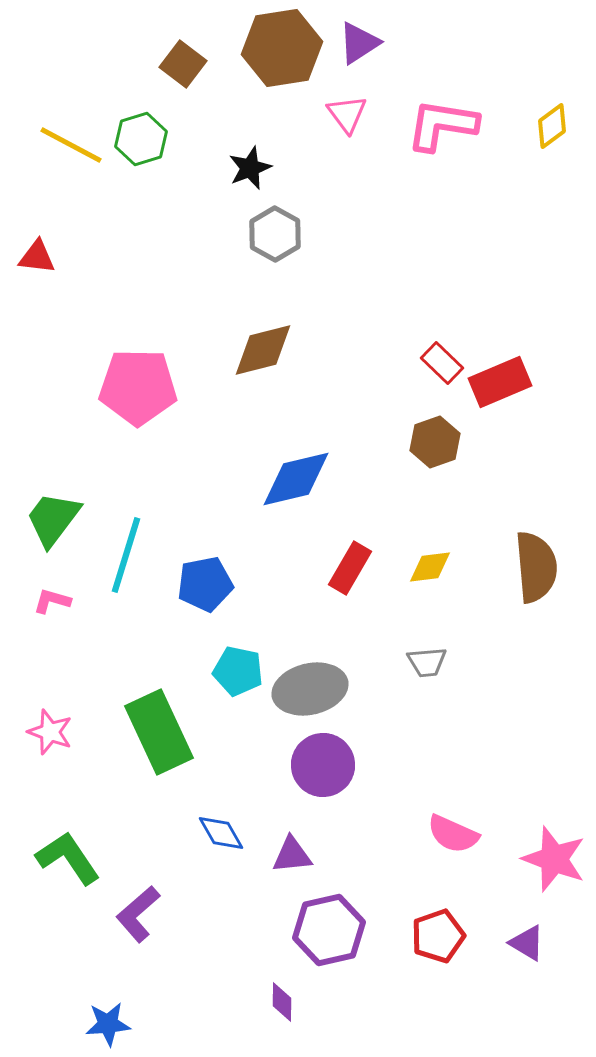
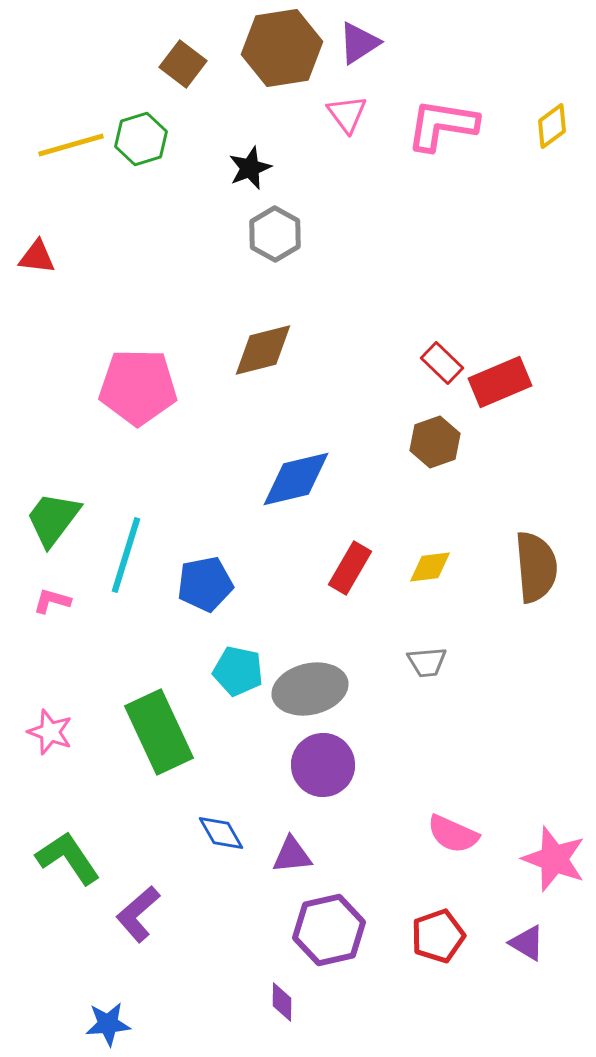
yellow line at (71, 145): rotated 44 degrees counterclockwise
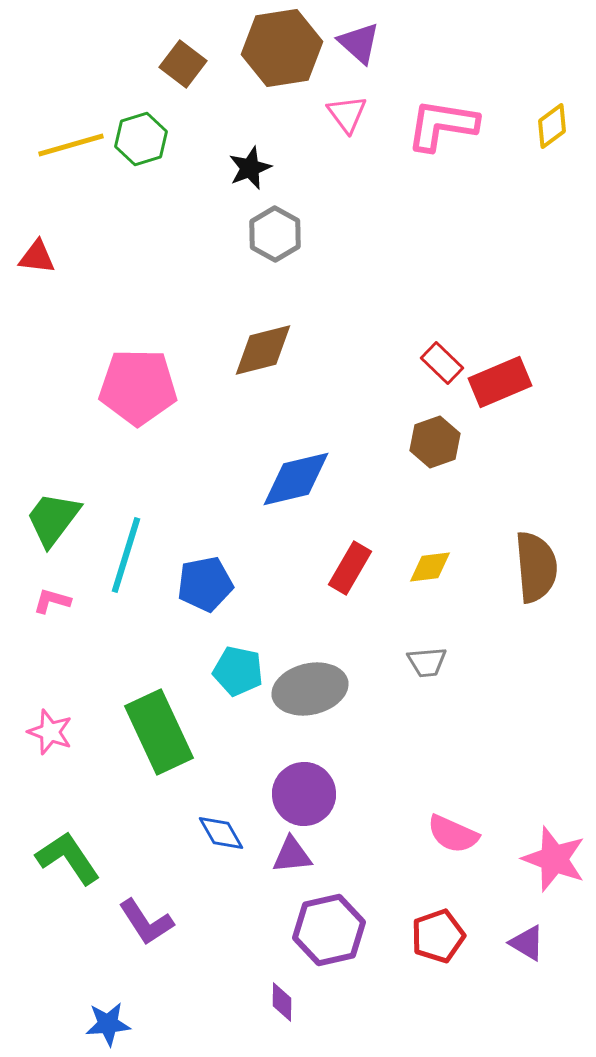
purple triangle at (359, 43): rotated 45 degrees counterclockwise
purple circle at (323, 765): moved 19 px left, 29 px down
purple L-shape at (138, 914): moved 8 px right, 8 px down; rotated 82 degrees counterclockwise
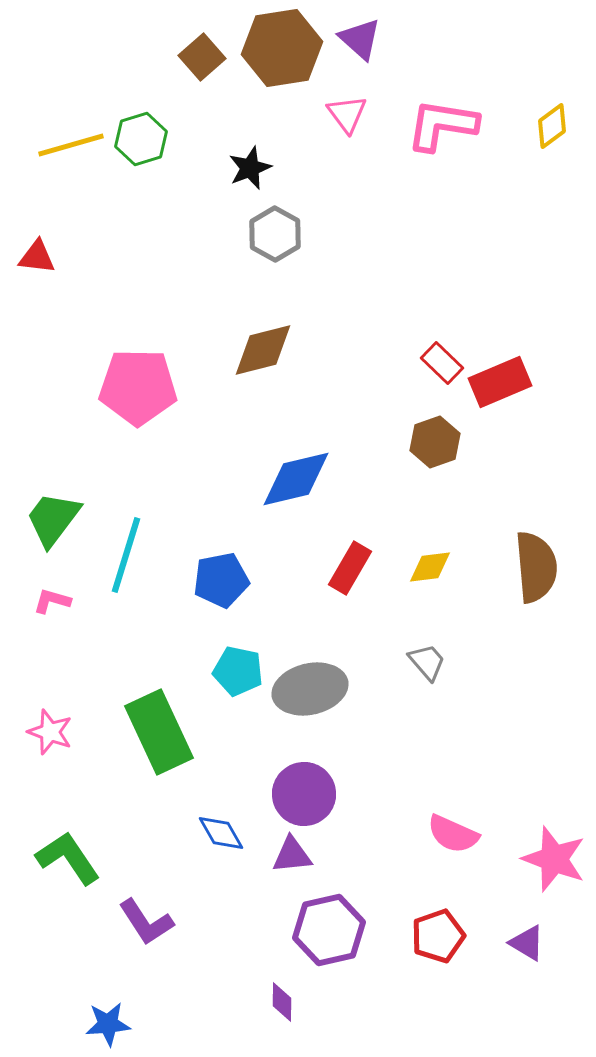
purple triangle at (359, 43): moved 1 px right, 4 px up
brown square at (183, 64): moved 19 px right, 7 px up; rotated 12 degrees clockwise
blue pentagon at (205, 584): moved 16 px right, 4 px up
gray trapezoid at (427, 662): rotated 126 degrees counterclockwise
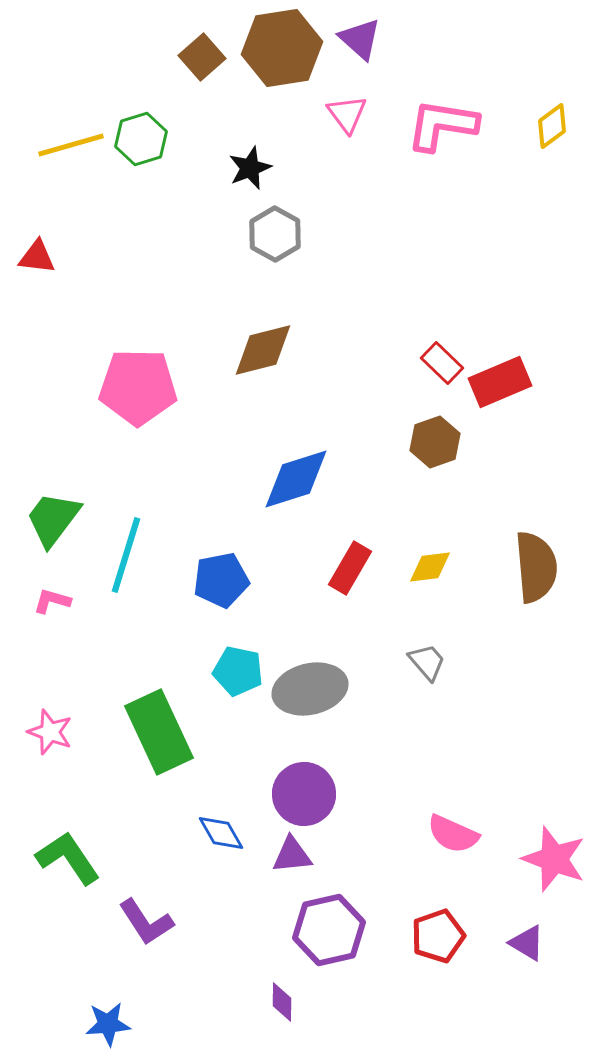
blue diamond at (296, 479): rotated 4 degrees counterclockwise
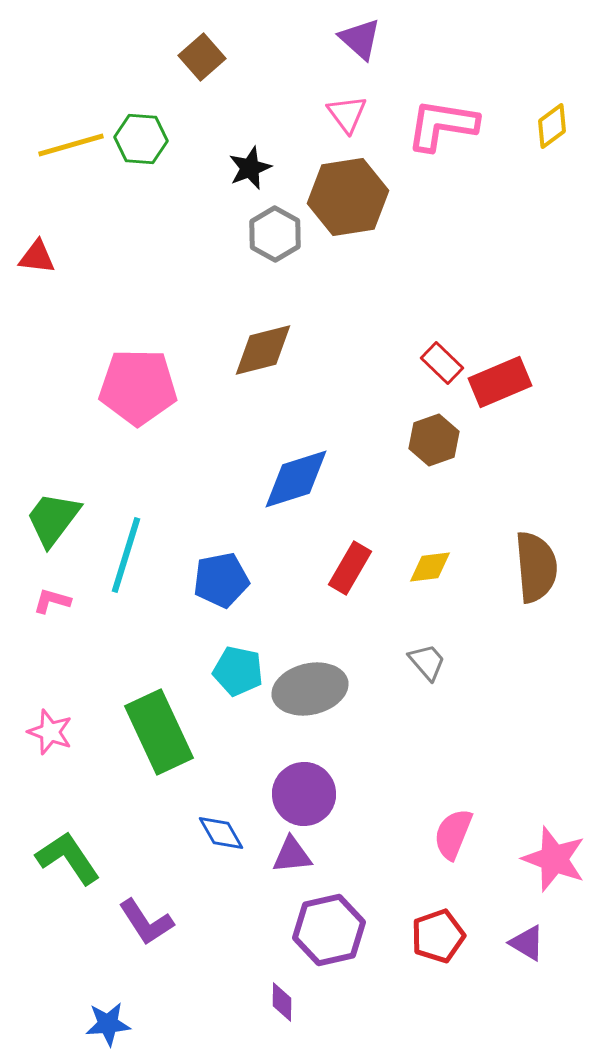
brown hexagon at (282, 48): moved 66 px right, 149 px down
green hexagon at (141, 139): rotated 21 degrees clockwise
brown hexagon at (435, 442): moved 1 px left, 2 px up
pink semicircle at (453, 834): rotated 88 degrees clockwise
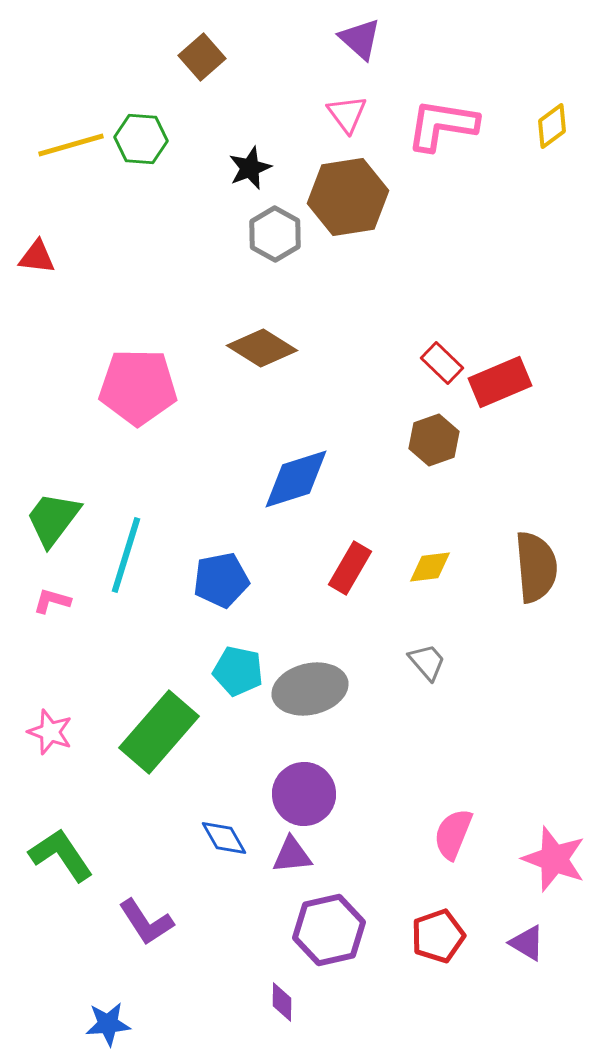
brown diamond at (263, 350): moved 1 px left, 2 px up; rotated 46 degrees clockwise
green rectangle at (159, 732): rotated 66 degrees clockwise
blue diamond at (221, 833): moved 3 px right, 5 px down
green L-shape at (68, 858): moved 7 px left, 3 px up
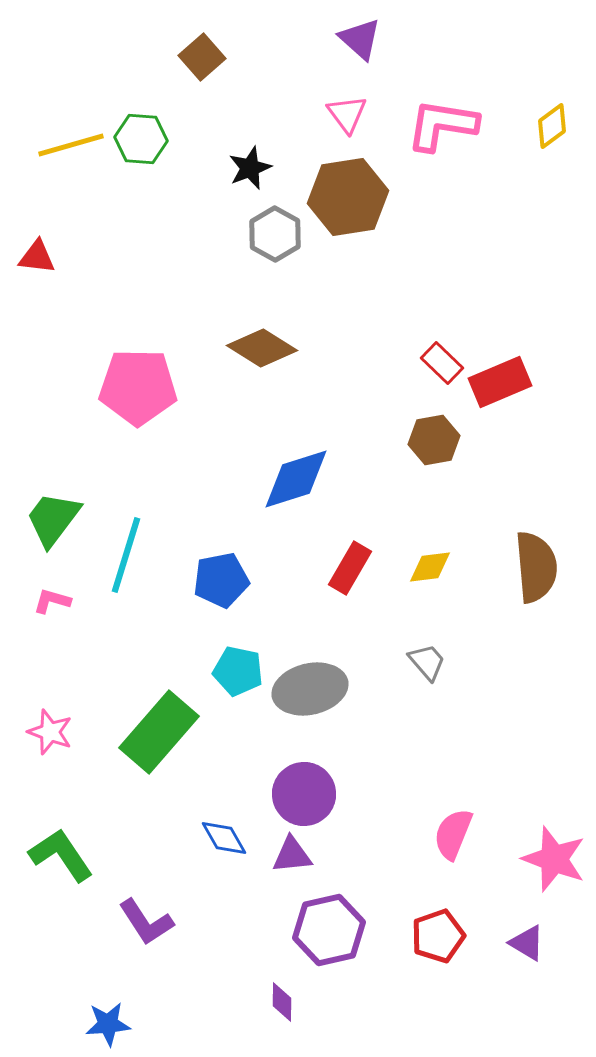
brown hexagon at (434, 440): rotated 9 degrees clockwise
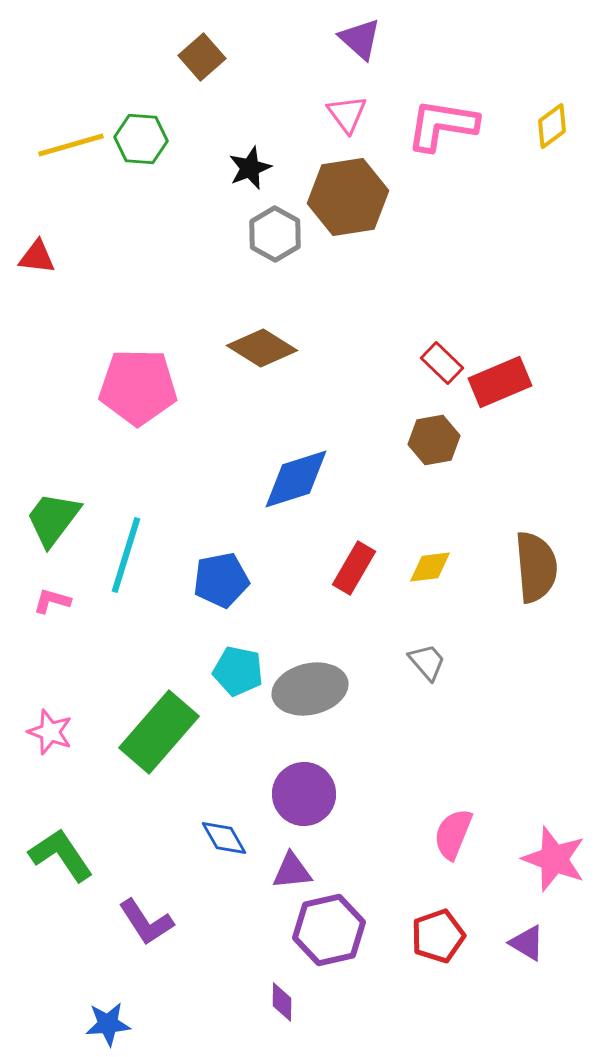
red rectangle at (350, 568): moved 4 px right
purple triangle at (292, 855): moved 16 px down
